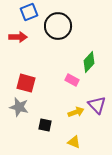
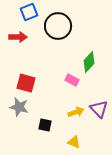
purple triangle: moved 2 px right, 4 px down
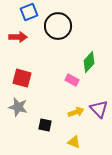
red square: moved 4 px left, 5 px up
gray star: moved 1 px left
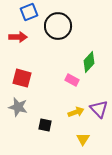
yellow triangle: moved 9 px right, 3 px up; rotated 40 degrees clockwise
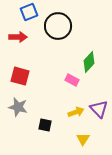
red square: moved 2 px left, 2 px up
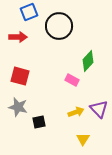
black circle: moved 1 px right
green diamond: moved 1 px left, 1 px up
black square: moved 6 px left, 3 px up; rotated 24 degrees counterclockwise
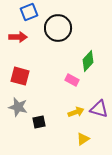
black circle: moved 1 px left, 2 px down
purple triangle: rotated 30 degrees counterclockwise
yellow triangle: rotated 24 degrees clockwise
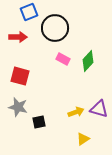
black circle: moved 3 px left
pink rectangle: moved 9 px left, 21 px up
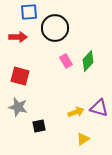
blue square: rotated 18 degrees clockwise
pink rectangle: moved 3 px right, 2 px down; rotated 32 degrees clockwise
purple triangle: moved 1 px up
black square: moved 4 px down
